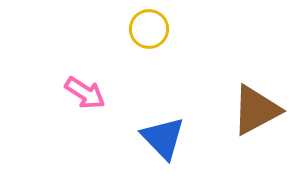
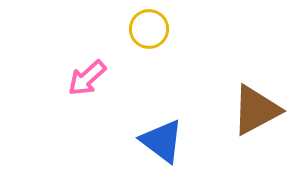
pink arrow: moved 2 px right, 15 px up; rotated 105 degrees clockwise
blue triangle: moved 1 px left, 3 px down; rotated 9 degrees counterclockwise
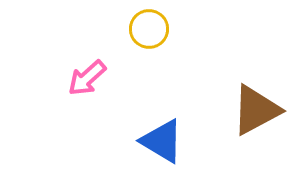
blue triangle: rotated 6 degrees counterclockwise
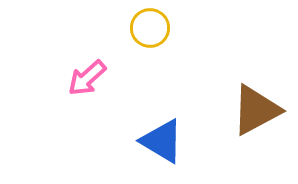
yellow circle: moved 1 px right, 1 px up
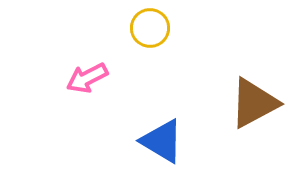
pink arrow: rotated 15 degrees clockwise
brown triangle: moved 2 px left, 7 px up
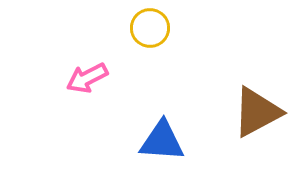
brown triangle: moved 3 px right, 9 px down
blue triangle: rotated 27 degrees counterclockwise
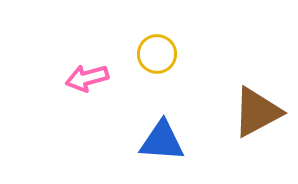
yellow circle: moved 7 px right, 26 px down
pink arrow: rotated 12 degrees clockwise
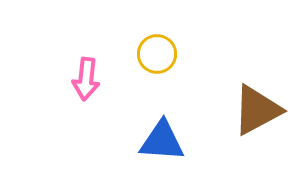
pink arrow: moved 1 px left, 1 px down; rotated 69 degrees counterclockwise
brown triangle: moved 2 px up
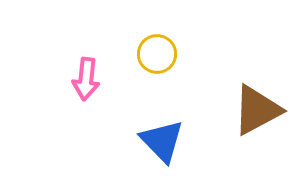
blue triangle: rotated 42 degrees clockwise
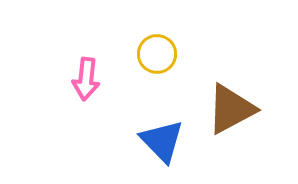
brown triangle: moved 26 px left, 1 px up
